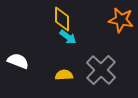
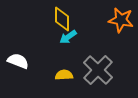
cyan arrow: rotated 108 degrees clockwise
gray cross: moved 3 px left
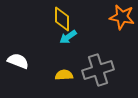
orange star: moved 1 px right, 3 px up
gray cross: rotated 28 degrees clockwise
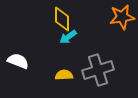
orange star: rotated 20 degrees counterclockwise
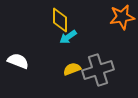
yellow diamond: moved 2 px left, 1 px down
yellow semicircle: moved 8 px right, 6 px up; rotated 18 degrees counterclockwise
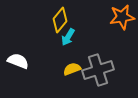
yellow diamond: rotated 40 degrees clockwise
cyan arrow: rotated 24 degrees counterclockwise
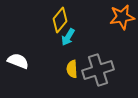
yellow semicircle: rotated 72 degrees counterclockwise
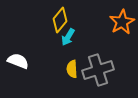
orange star: moved 5 px down; rotated 20 degrees counterclockwise
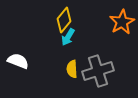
yellow diamond: moved 4 px right
gray cross: moved 1 px down
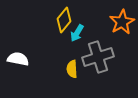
cyan arrow: moved 9 px right, 4 px up
white semicircle: moved 2 px up; rotated 10 degrees counterclockwise
gray cross: moved 14 px up
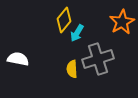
gray cross: moved 2 px down
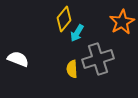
yellow diamond: moved 1 px up
white semicircle: rotated 10 degrees clockwise
